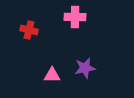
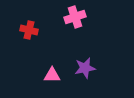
pink cross: rotated 20 degrees counterclockwise
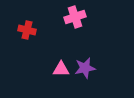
red cross: moved 2 px left
pink triangle: moved 9 px right, 6 px up
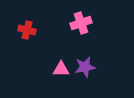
pink cross: moved 6 px right, 6 px down
purple star: moved 1 px up
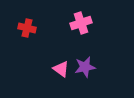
red cross: moved 2 px up
pink triangle: rotated 36 degrees clockwise
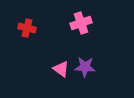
purple star: rotated 15 degrees clockwise
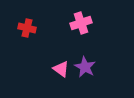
purple star: rotated 25 degrees clockwise
